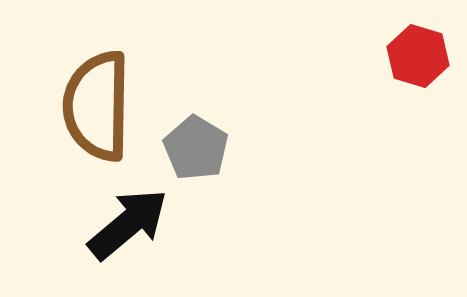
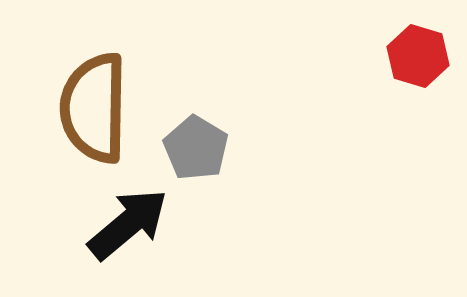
brown semicircle: moved 3 px left, 2 px down
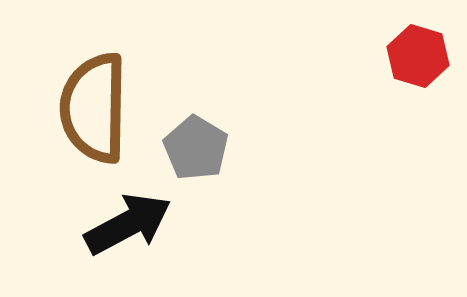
black arrow: rotated 12 degrees clockwise
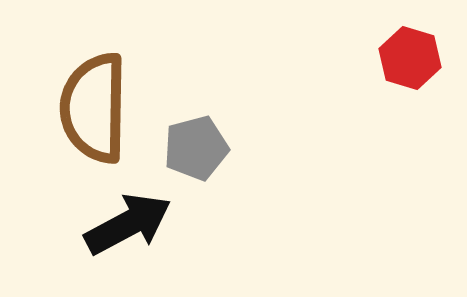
red hexagon: moved 8 px left, 2 px down
gray pentagon: rotated 26 degrees clockwise
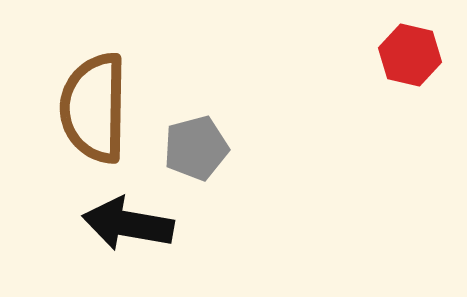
red hexagon: moved 3 px up; rotated 4 degrees counterclockwise
black arrow: rotated 142 degrees counterclockwise
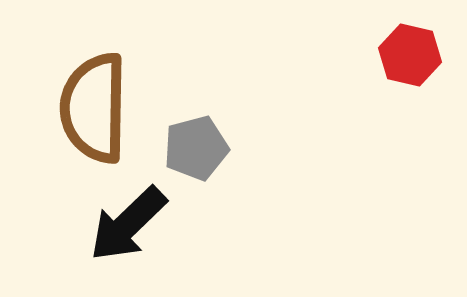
black arrow: rotated 54 degrees counterclockwise
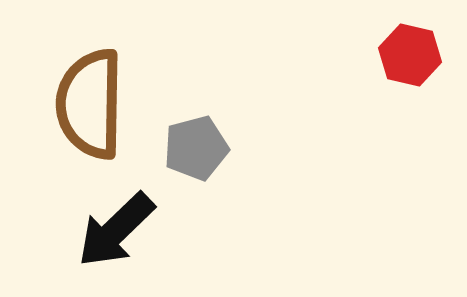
brown semicircle: moved 4 px left, 4 px up
black arrow: moved 12 px left, 6 px down
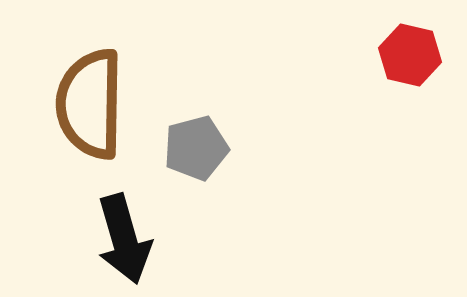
black arrow: moved 8 px right, 9 px down; rotated 62 degrees counterclockwise
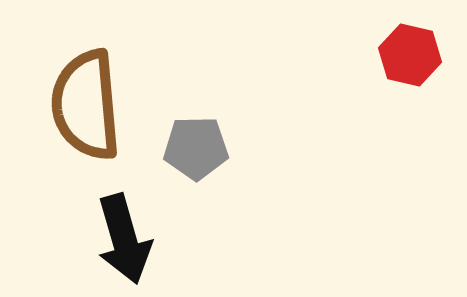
brown semicircle: moved 4 px left, 1 px down; rotated 6 degrees counterclockwise
gray pentagon: rotated 14 degrees clockwise
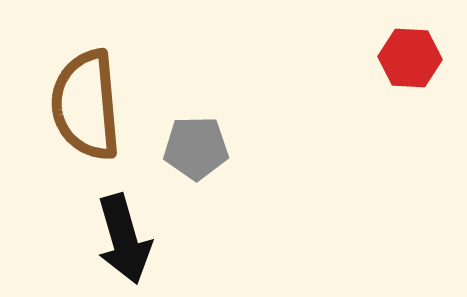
red hexagon: moved 3 px down; rotated 10 degrees counterclockwise
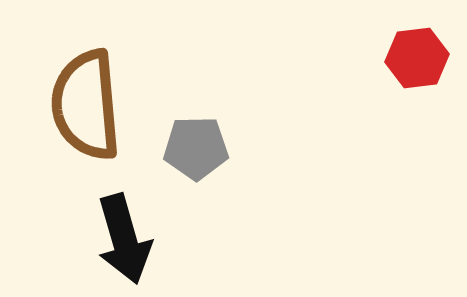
red hexagon: moved 7 px right; rotated 10 degrees counterclockwise
